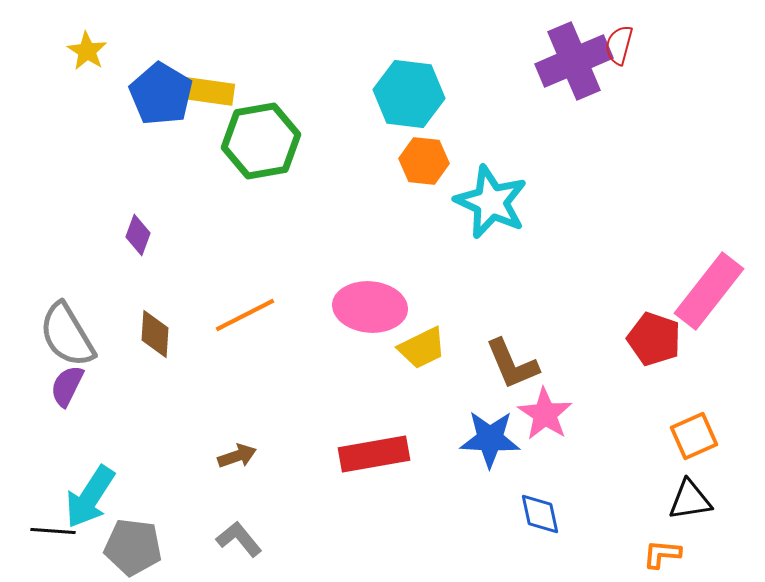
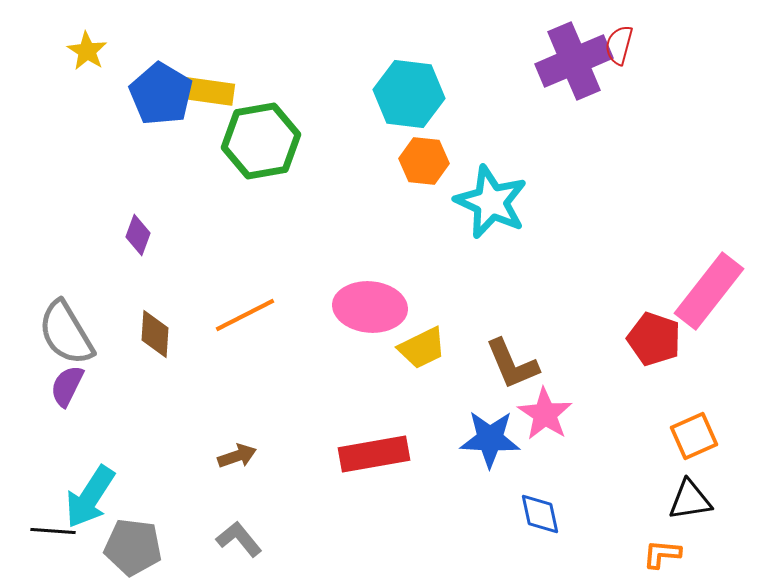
gray semicircle: moved 1 px left, 2 px up
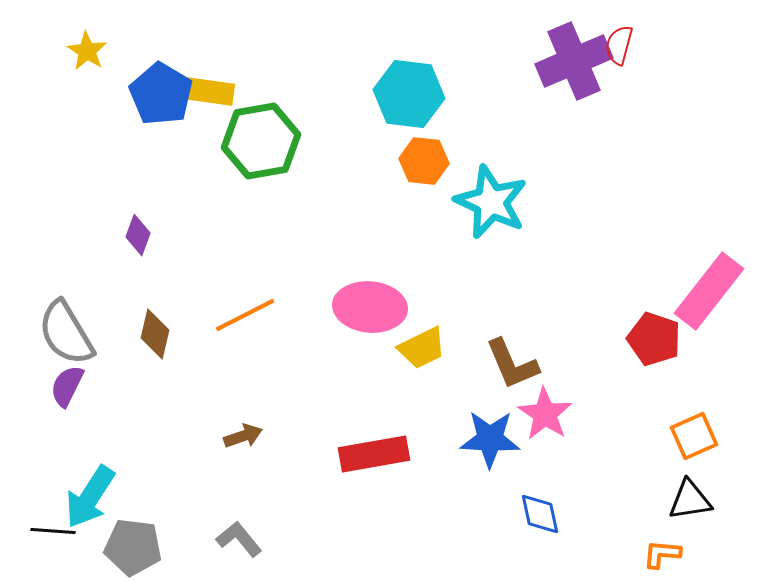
brown diamond: rotated 9 degrees clockwise
brown arrow: moved 6 px right, 20 px up
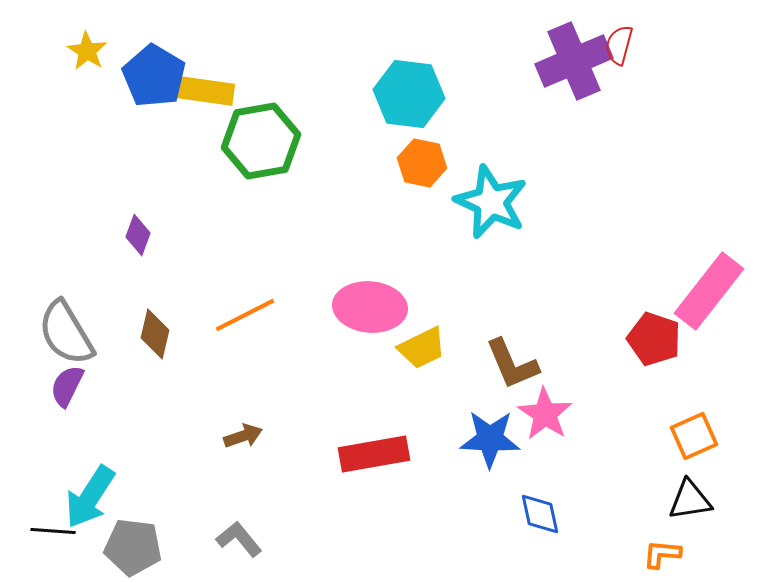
blue pentagon: moved 7 px left, 18 px up
orange hexagon: moved 2 px left, 2 px down; rotated 6 degrees clockwise
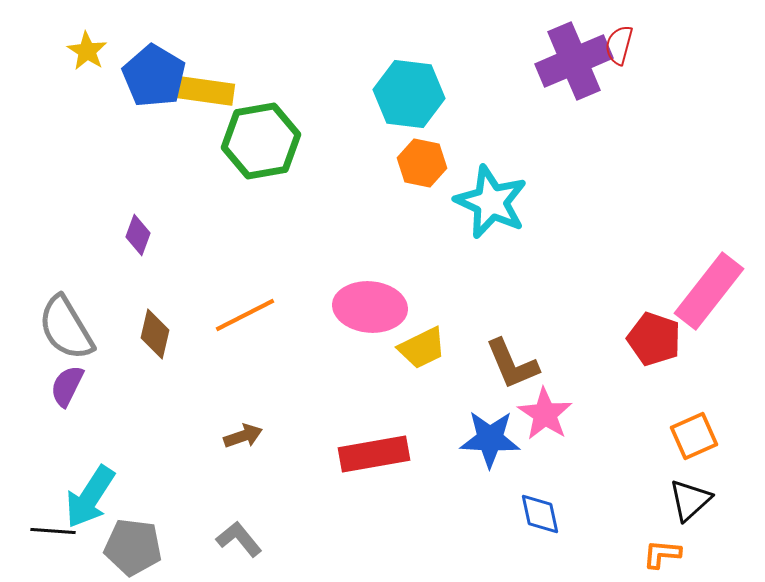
gray semicircle: moved 5 px up
black triangle: rotated 33 degrees counterclockwise
